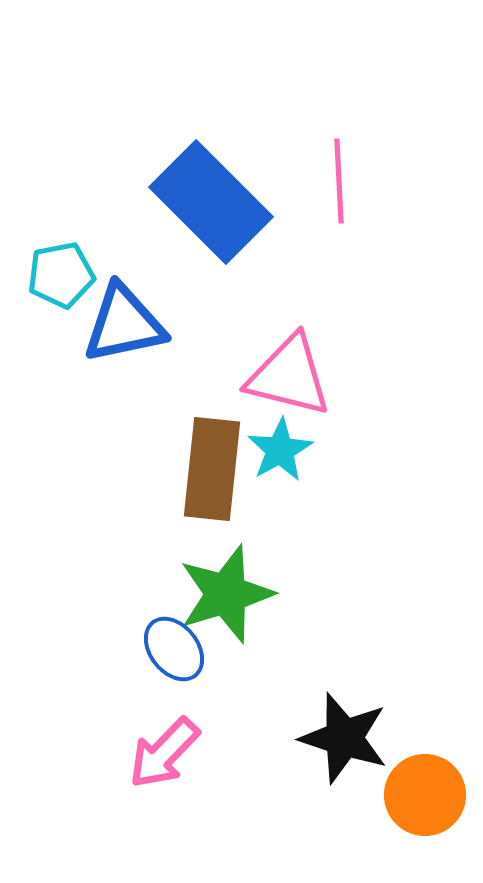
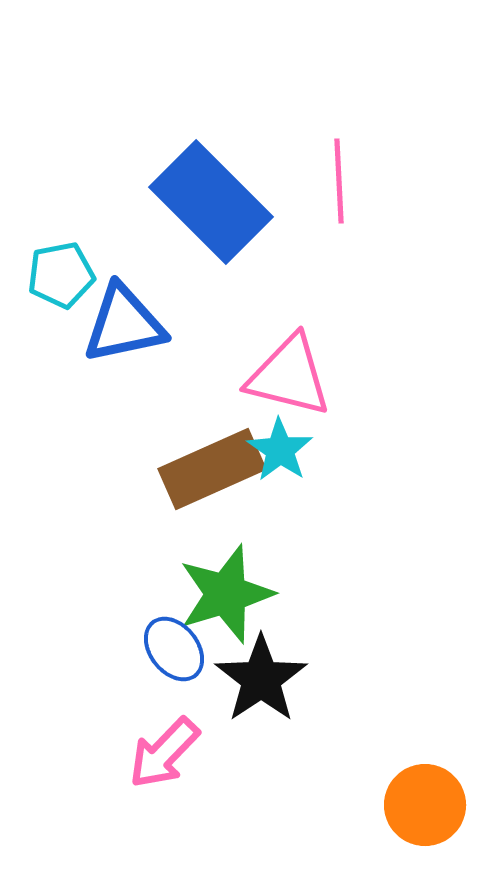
cyan star: rotated 8 degrees counterclockwise
brown rectangle: rotated 60 degrees clockwise
black star: moved 83 px left, 59 px up; rotated 20 degrees clockwise
orange circle: moved 10 px down
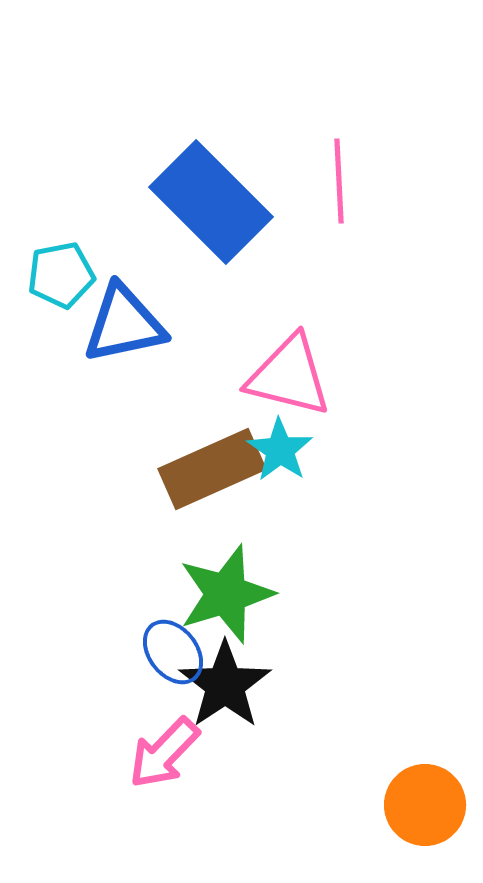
blue ellipse: moved 1 px left, 3 px down
black star: moved 36 px left, 6 px down
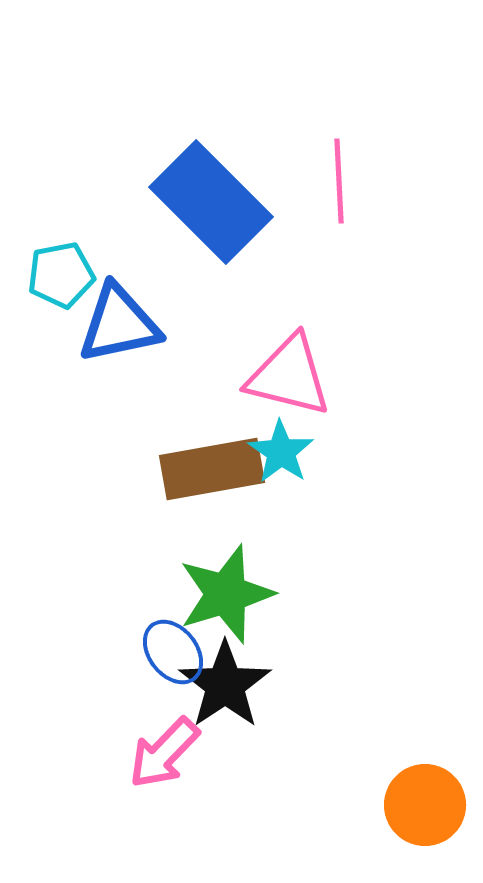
blue triangle: moved 5 px left
cyan star: moved 1 px right, 2 px down
brown rectangle: rotated 14 degrees clockwise
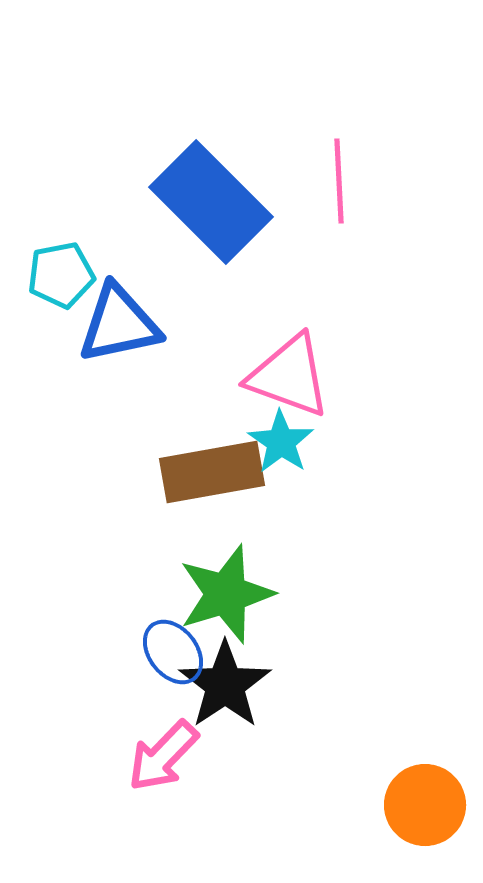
pink triangle: rotated 6 degrees clockwise
cyan star: moved 10 px up
brown rectangle: moved 3 px down
pink arrow: moved 1 px left, 3 px down
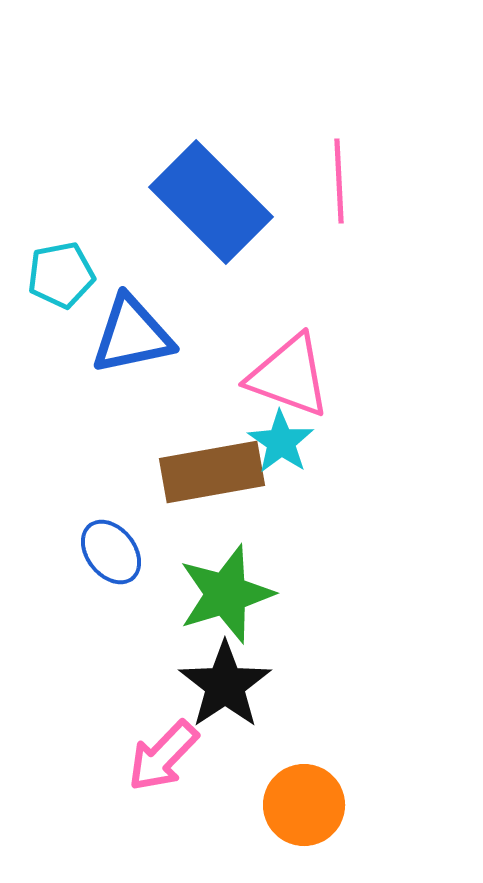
blue triangle: moved 13 px right, 11 px down
blue ellipse: moved 62 px left, 100 px up
orange circle: moved 121 px left
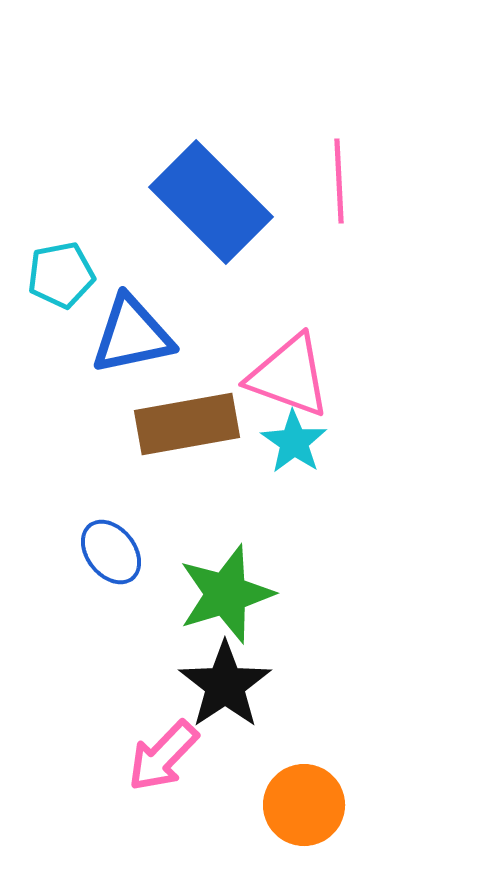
cyan star: moved 13 px right
brown rectangle: moved 25 px left, 48 px up
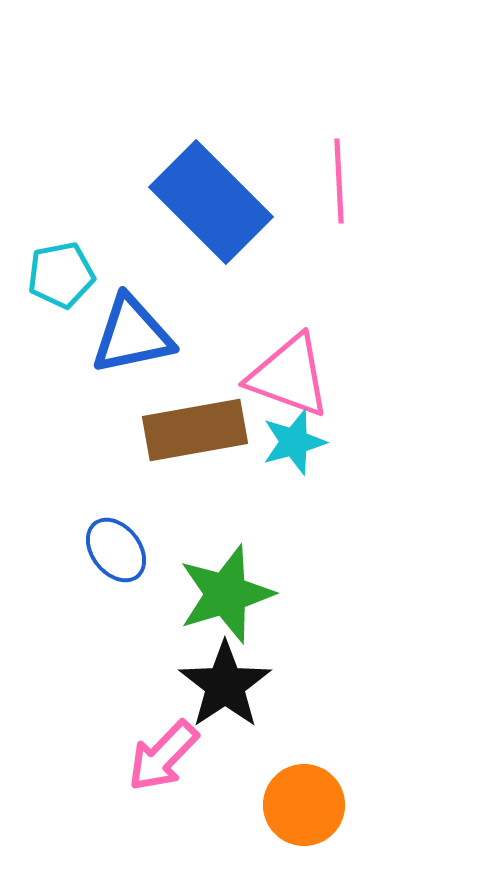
brown rectangle: moved 8 px right, 6 px down
cyan star: rotated 22 degrees clockwise
blue ellipse: moved 5 px right, 2 px up
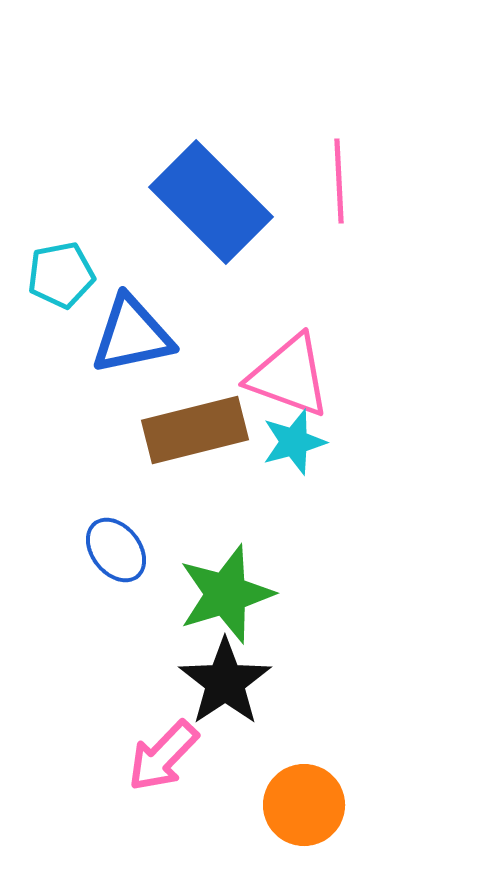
brown rectangle: rotated 4 degrees counterclockwise
black star: moved 3 px up
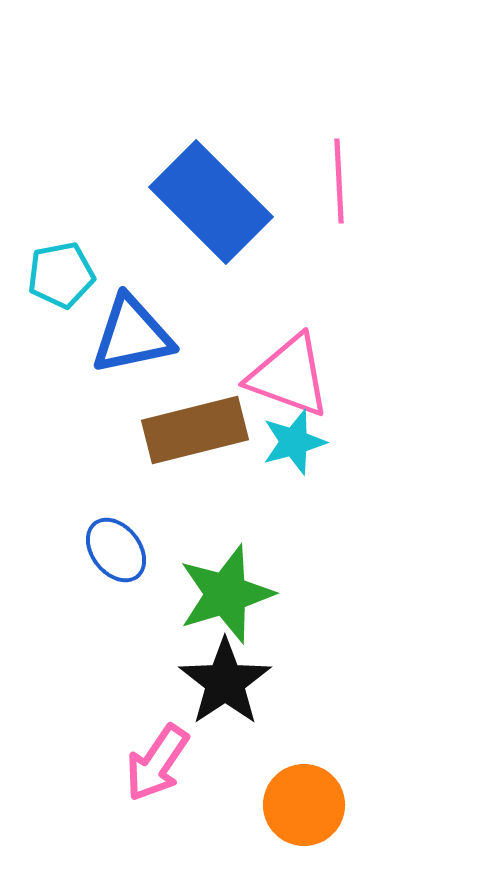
pink arrow: moved 6 px left, 7 px down; rotated 10 degrees counterclockwise
